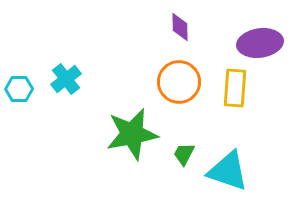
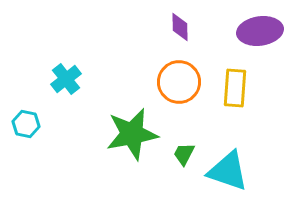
purple ellipse: moved 12 px up
cyan hexagon: moved 7 px right, 35 px down; rotated 12 degrees clockwise
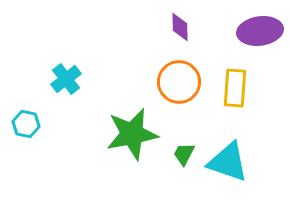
cyan triangle: moved 9 px up
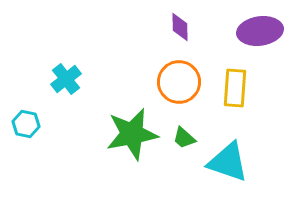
green trapezoid: moved 16 px up; rotated 75 degrees counterclockwise
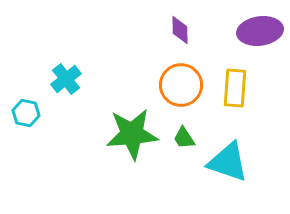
purple diamond: moved 3 px down
orange circle: moved 2 px right, 3 px down
cyan hexagon: moved 11 px up
green star: rotated 6 degrees clockwise
green trapezoid: rotated 15 degrees clockwise
